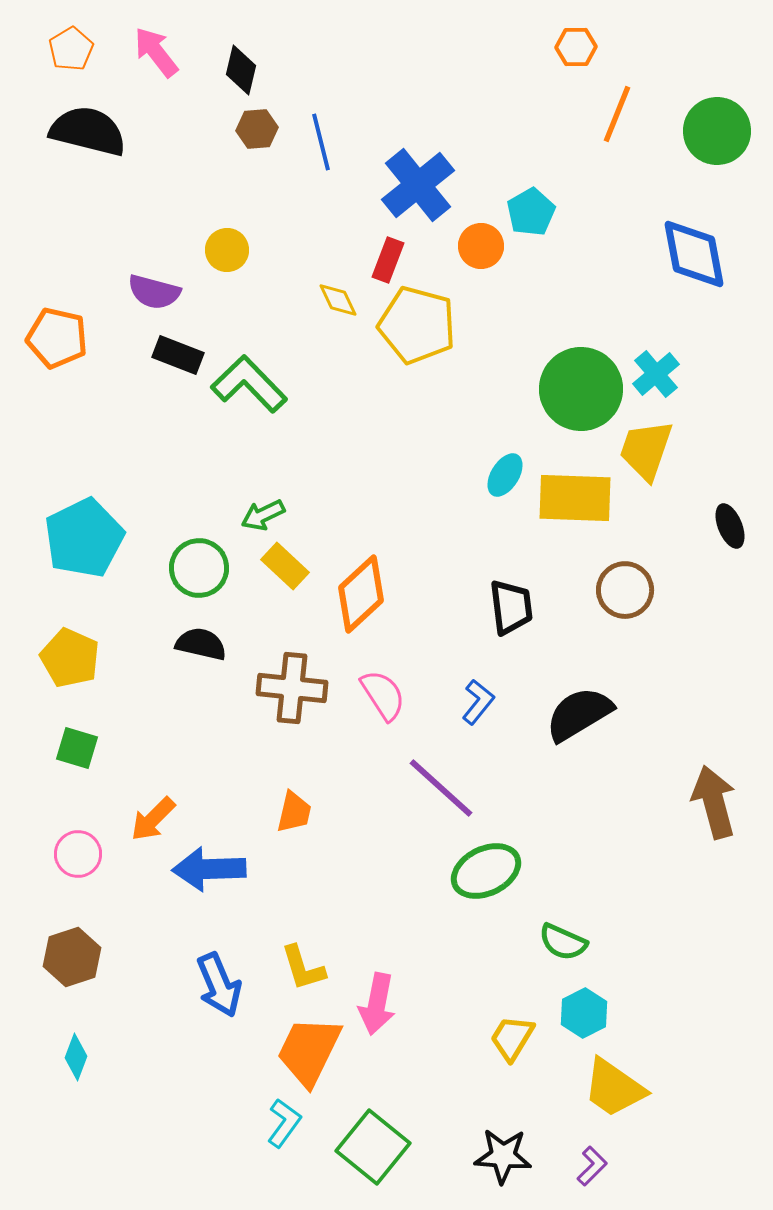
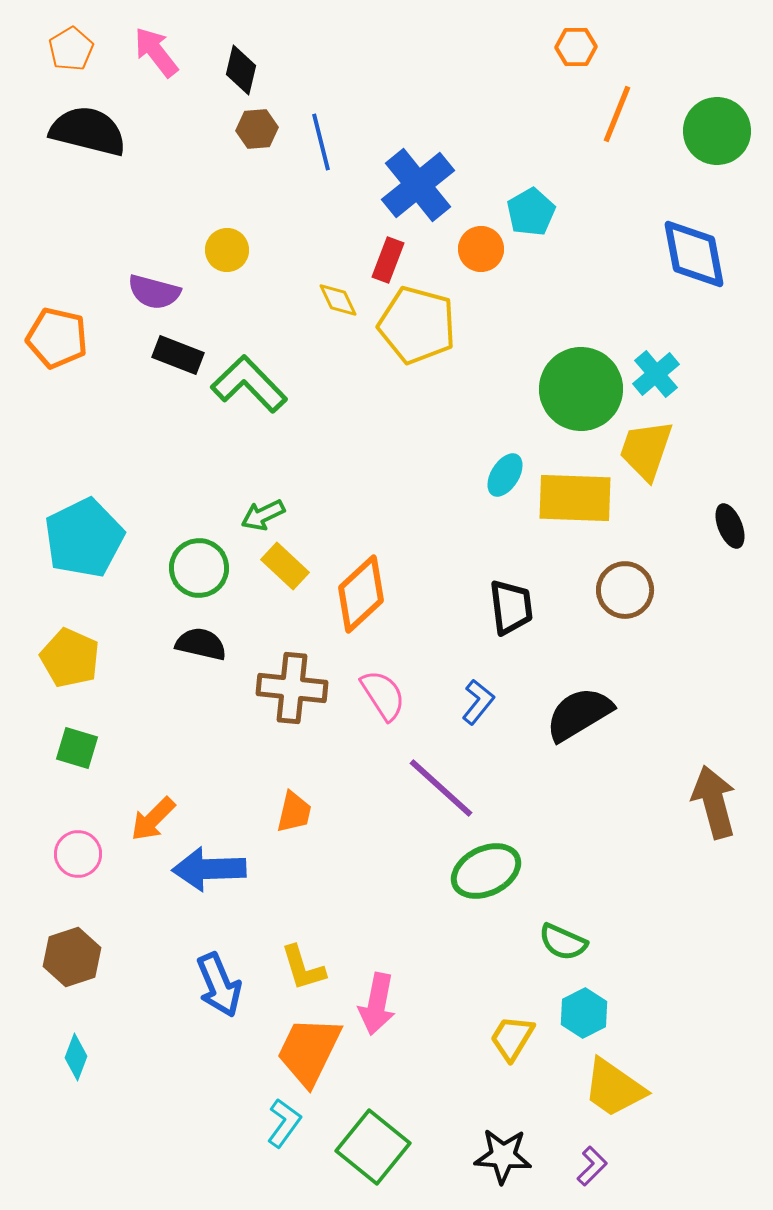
orange circle at (481, 246): moved 3 px down
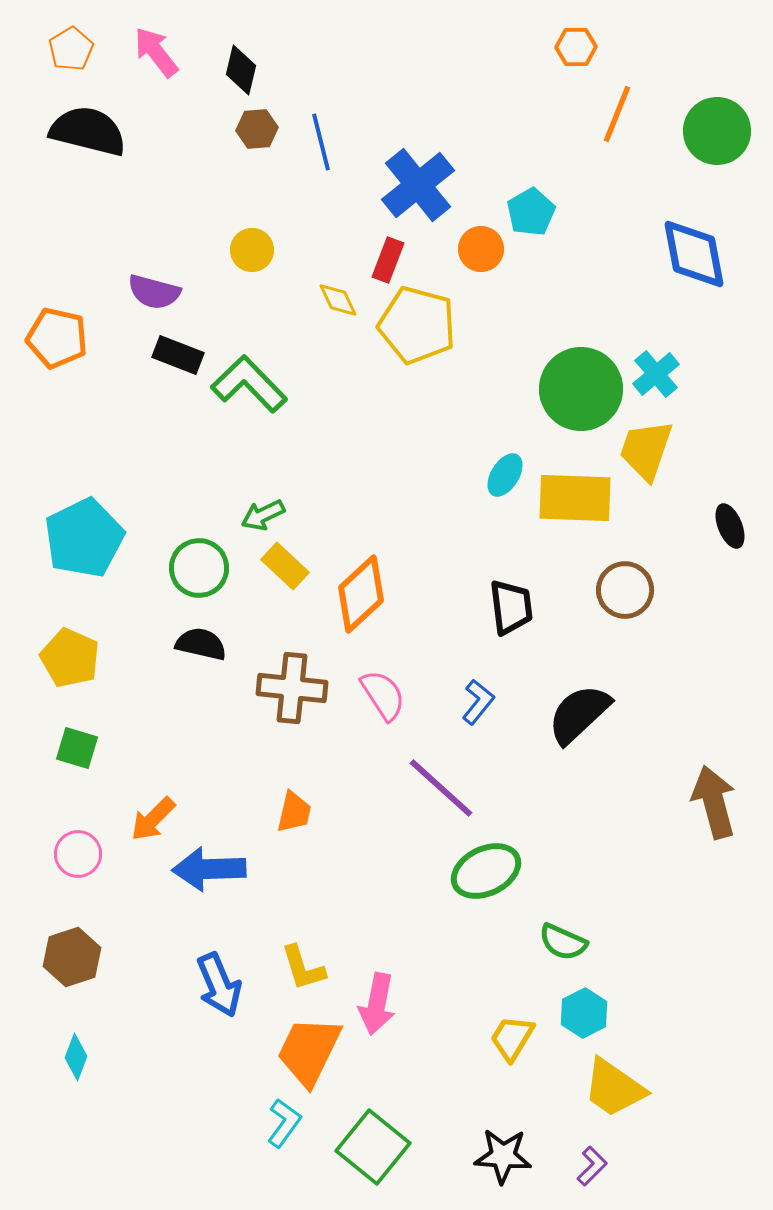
yellow circle at (227, 250): moved 25 px right
black semicircle at (579, 714): rotated 12 degrees counterclockwise
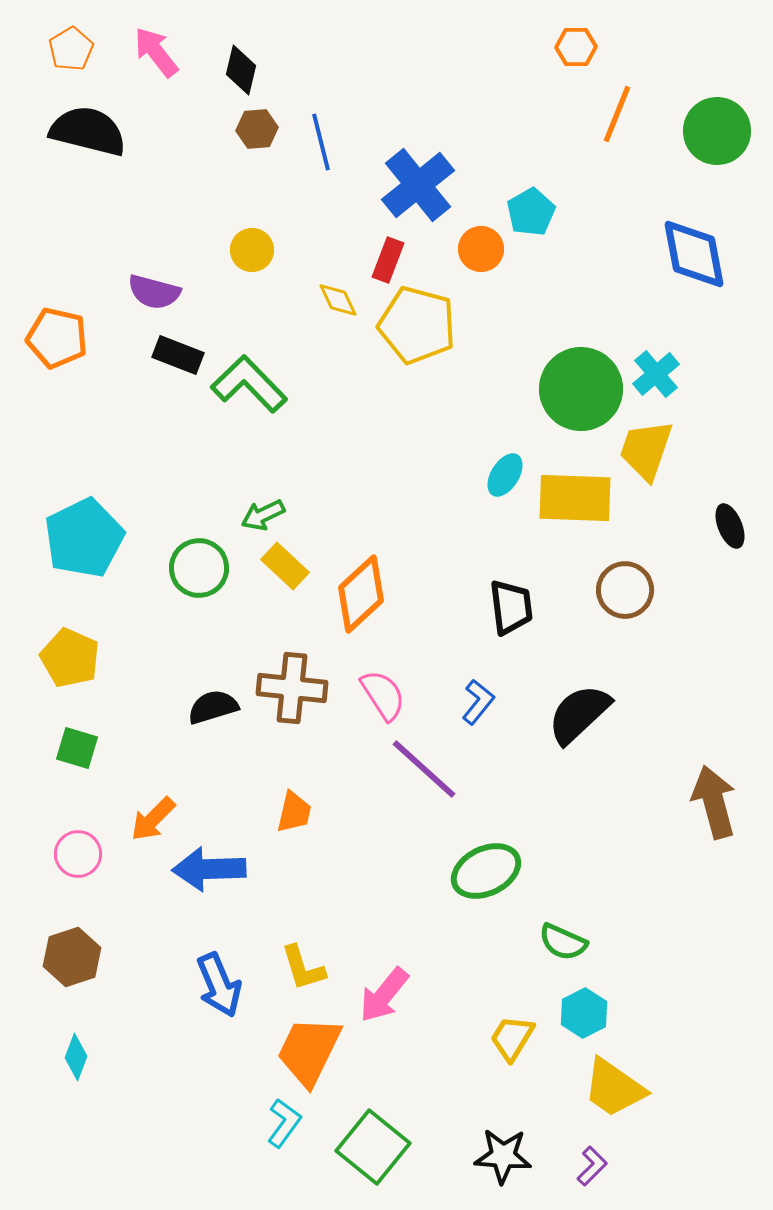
black semicircle at (201, 644): moved 12 px right, 63 px down; rotated 30 degrees counterclockwise
purple line at (441, 788): moved 17 px left, 19 px up
pink arrow at (377, 1004): moved 7 px right, 9 px up; rotated 28 degrees clockwise
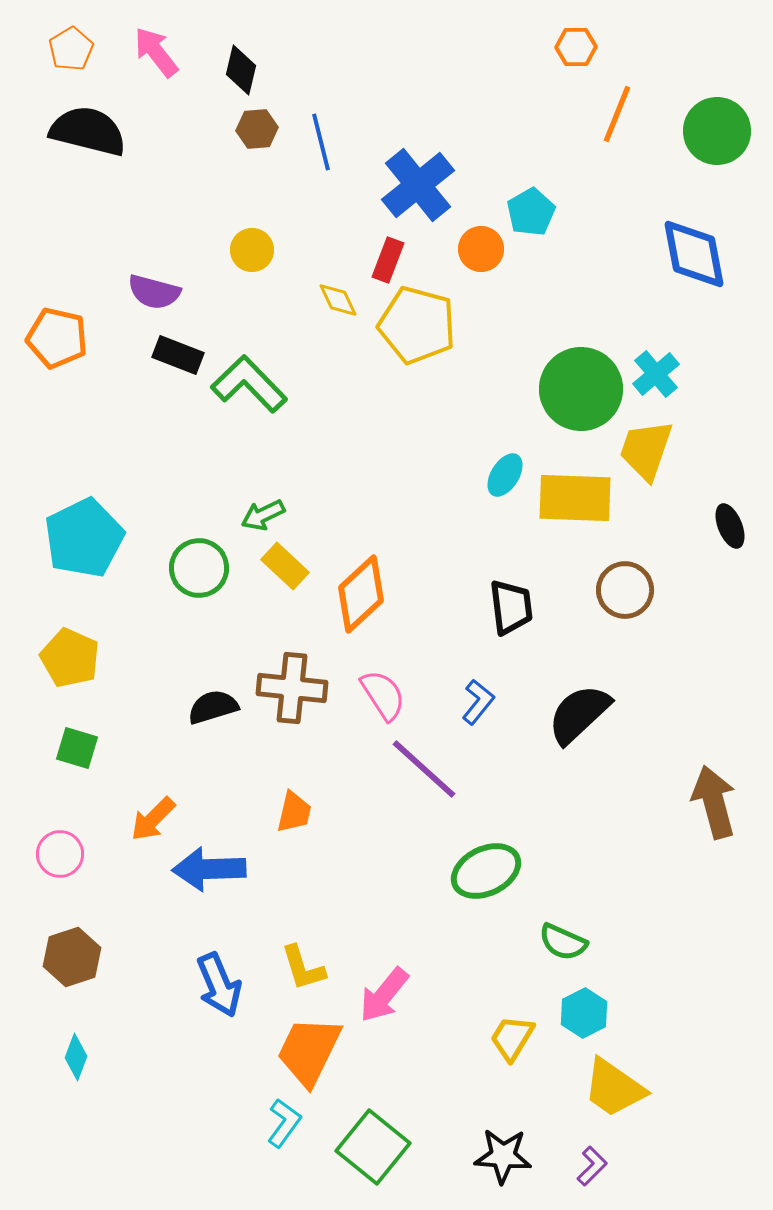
pink circle at (78, 854): moved 18 px left
